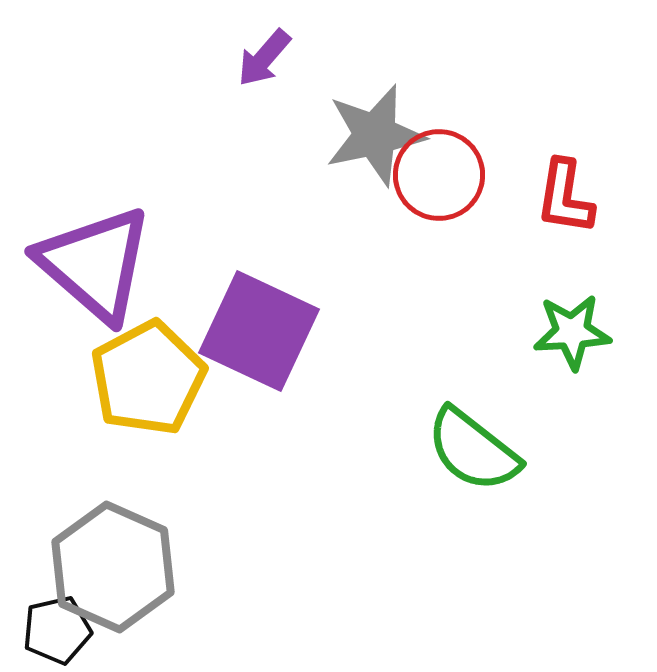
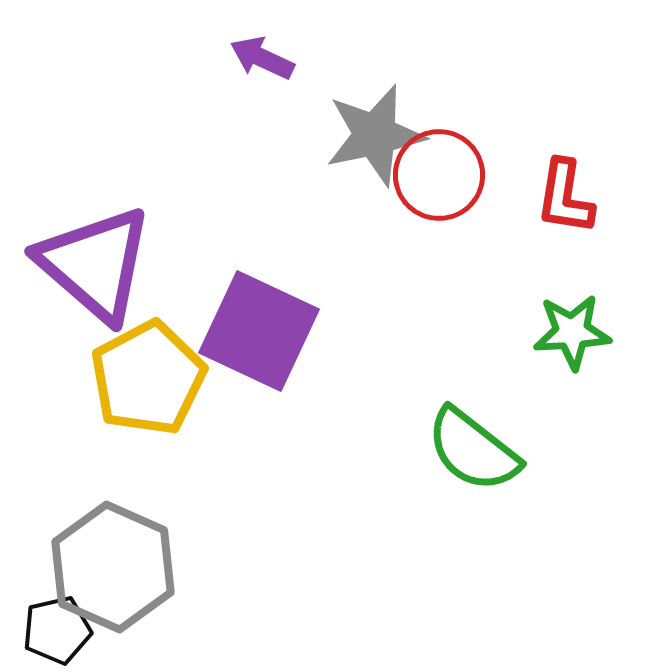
purple arrow: moved 2 px left; rotated 74 degrees clockwise
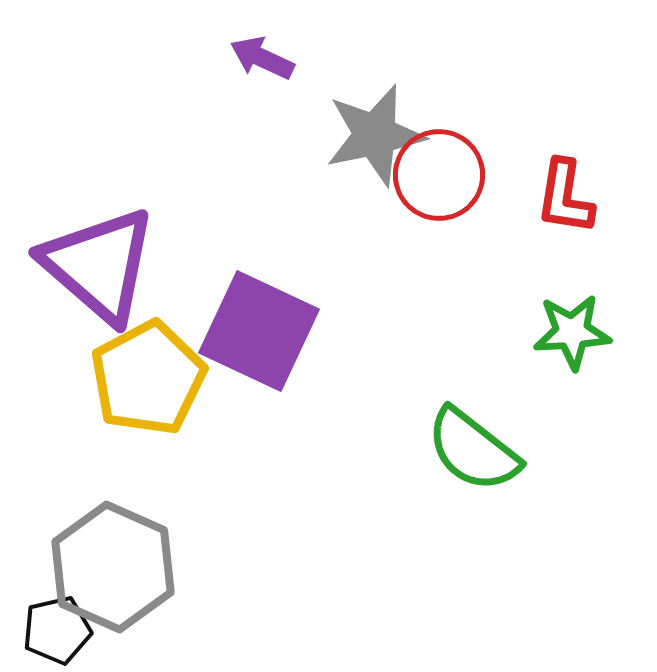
purple triangle: moved 4 px right, 1 px down
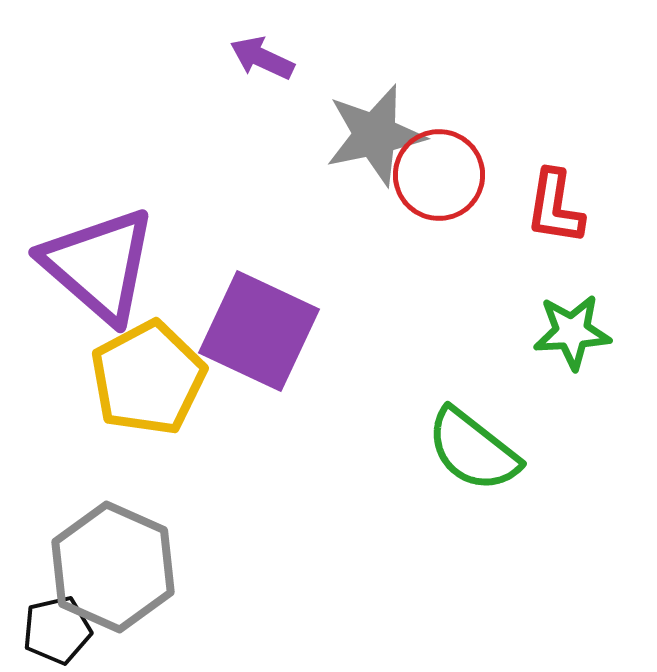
red L-shape: moved 10 px left, 10 px down
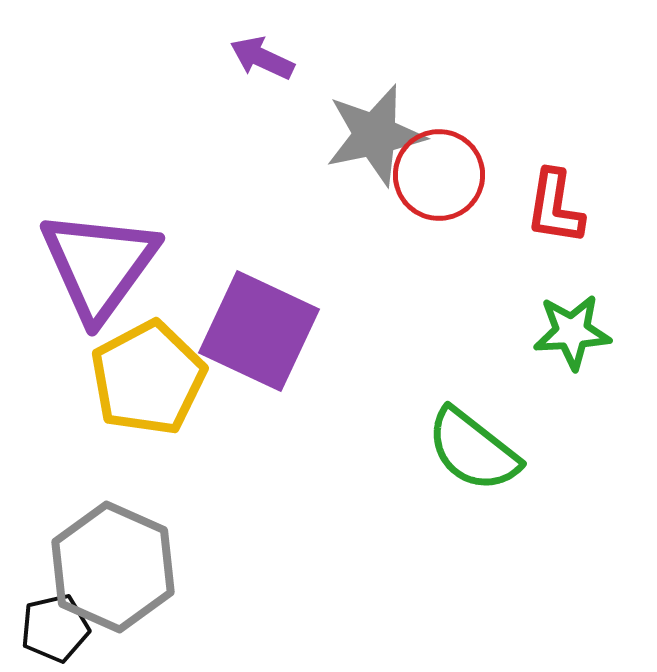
purple triangle: rotated 25 degrees clockwise
black pentagon: moved 2 px left, 2 px up
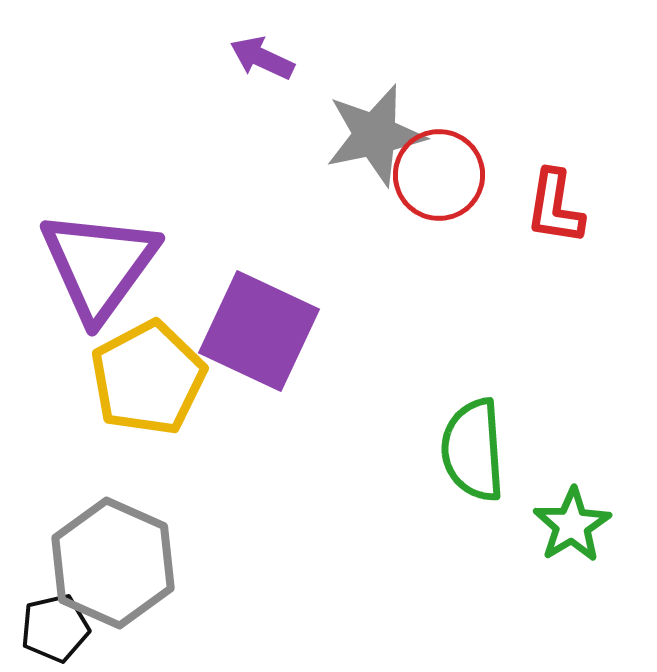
green star: moved 193 px down; rotated 28 degrees counterclockwise
green semicircle: rotated 48 degrees clockwise
gray hexagon: moved 4 px up
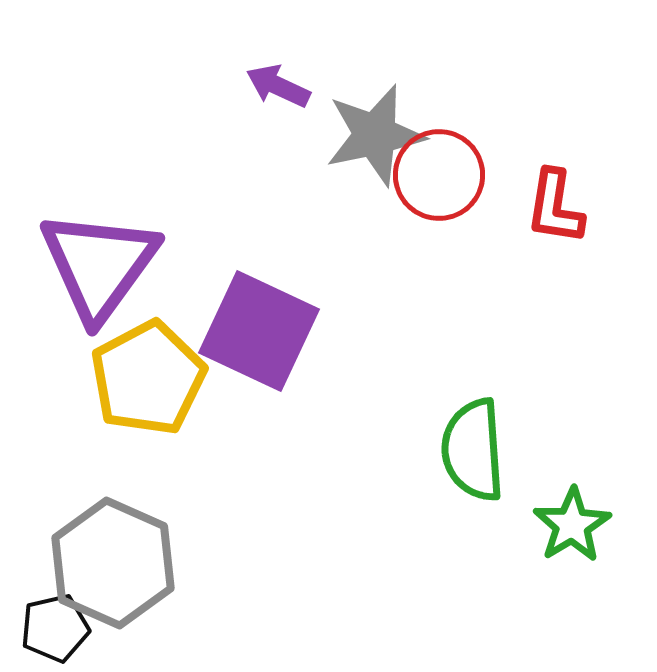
purple arrow: moved 16 px right, 28 px down
